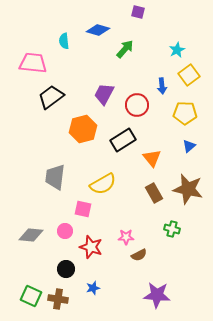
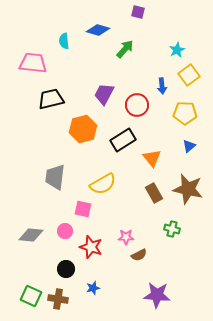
black trapezoid: moved 2 px down; rotated 24 degrees clockwise
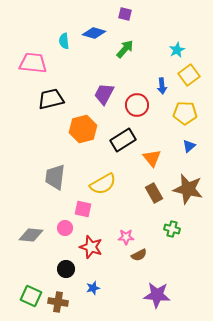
purple square: moved 13 px left, 2 px down
blue diamond: moved 4 px left, 3 px down
pink circle: moved 3 px up
brown cross: moved 3 px down
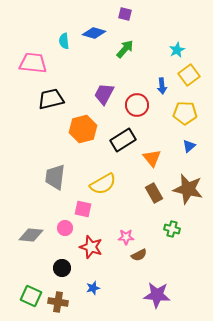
black circle: moved 4 px left, 1 px up
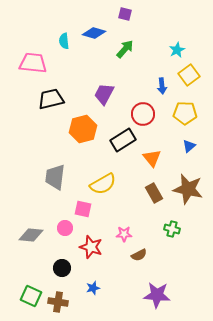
red circle: moved 6 px right, 9 px down
pink star: moved 2 px left, 3 px up
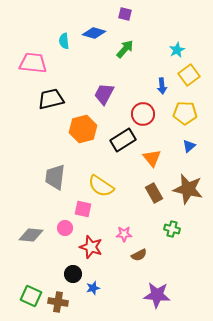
yellow semicircle: moved 2 px left, 2 px down; rotated 64 degrees clockwise
black circle: moved 11 px right, 6 px down
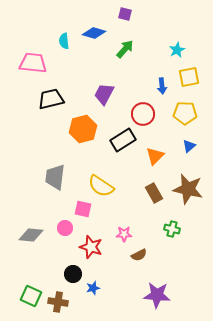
yellow square: moved 2 px down; rotated 25 degrees clockwise
orange triangle: moved 3 px right, 2 px up; rotated 24 degrees clockwise
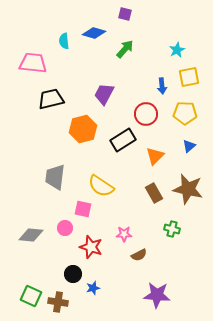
red circle: moved 3 px right
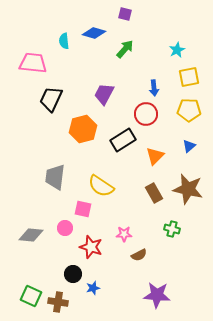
blue arrow: moved 8 px left, 2 px down
black trapezoid: rotated 52 degrees counterclockwise
yellow pentagon: moved 4 px right, 3 px up
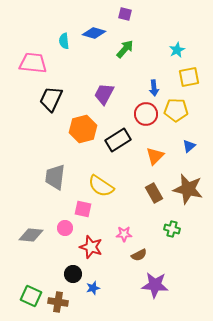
yellow pentagon: moved 13 px left
black rectangle: moved 5 px left
purple star: moved 2 px left, 10 px up
